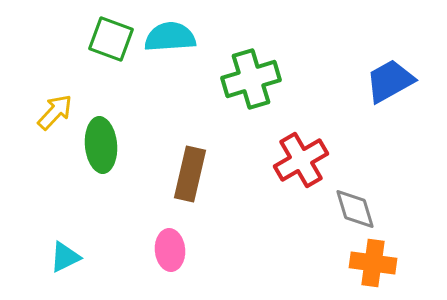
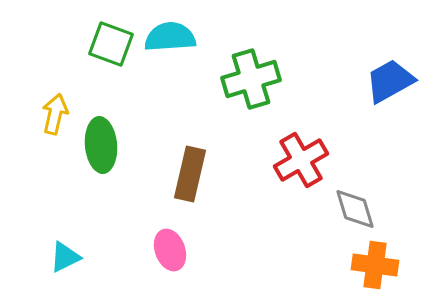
green square: moved 5 px down
yellow arrow: moved 2 px down; rotated 30 degrees counterclockwise
pink ellipse: rotated 15 degrees counterclockwise
orange cross: moved 2 px right, 2 px down
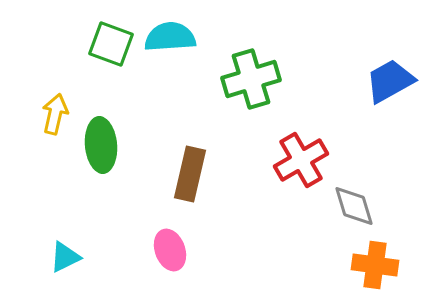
gray diamond: moved 1 px left, 3 px up
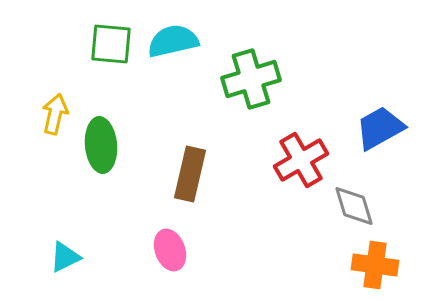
cyan semicircle: moved 3 px right, 4 px down; rotated 9 degrees counterclockwise
green square: rotated 15 degrees counterclockwise
blue trapezoid: moved 10 px left, 47 px down
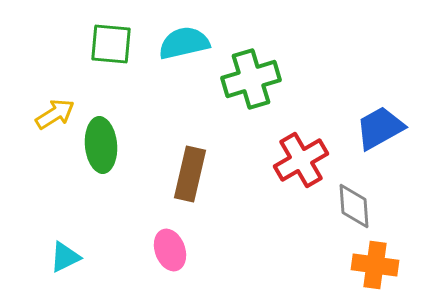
cyan semicircle: moved 11 px right, 2 px down
yellow arrow: rotated 45 degrees clockwise
gray diamond: rotated 12 degrees clockwise
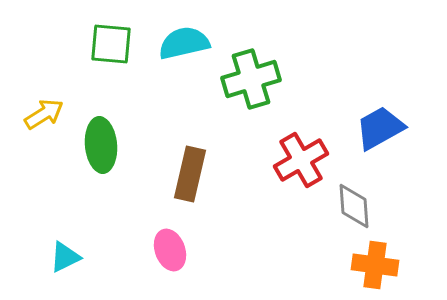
yellow arrow: moved 11 px left
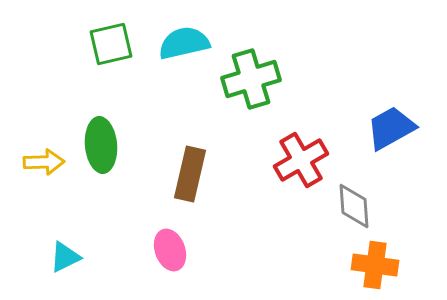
green square: rotated 18 degrees counterclockwise
yellow arrow: moved 48 px down; rotated 30 degrees clockwise
blue trapezoid: moved 11 px right
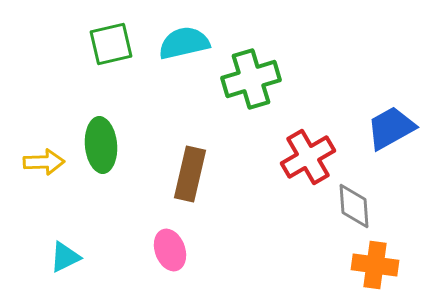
red cross: moved 7 px right, 3 px up
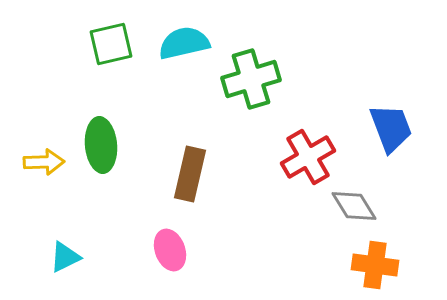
blue trapezoid: rotated 98 degrees clockwise
gray diamond: rotated 27 degrees counterclockwise
